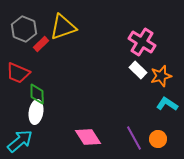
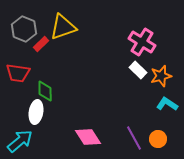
red trapezoid: rotated 15 degrees counterclockwise
green diamond: moved 8 px right, 3 px up
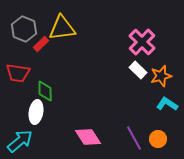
yellow triangle: moved 1 px left, 1 px down; rotated 12 degrees clockwise
pink cross: rotated 12 degrees clockwise
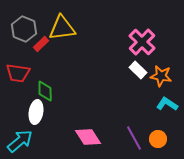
orange star: rotated 25 degrees clockwise
